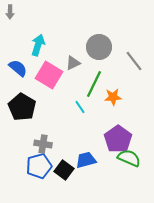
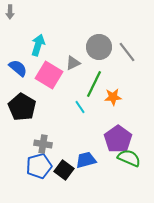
gray line: moved 7 px left, 9 px up
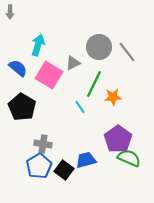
blue pentagon: rotated 15 degrees counterclockwise
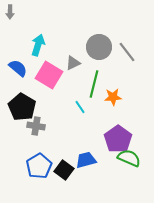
green line: rotated 12 degrees counterclockwise
gray cross: moved 7 px left, 18 px up
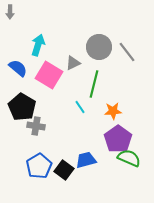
orange star: moved 14 px down
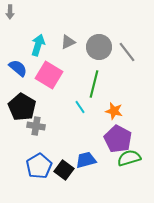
gray triangle: moved 5 px left, 21 px up
orange star: moved 1 px right; rotated 18 degrees clockwise
purple pentagon: rotated 8 degrees counterclockwise
green semicircle: rotated 40 degrees counterclockwise
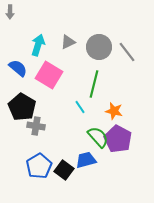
green semicircle: moved 31 px left, 21 px up; rotated 65 degrees clockwise
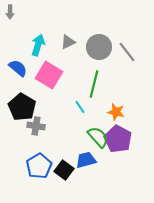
orange star: moved 2 px right, 1 px down
